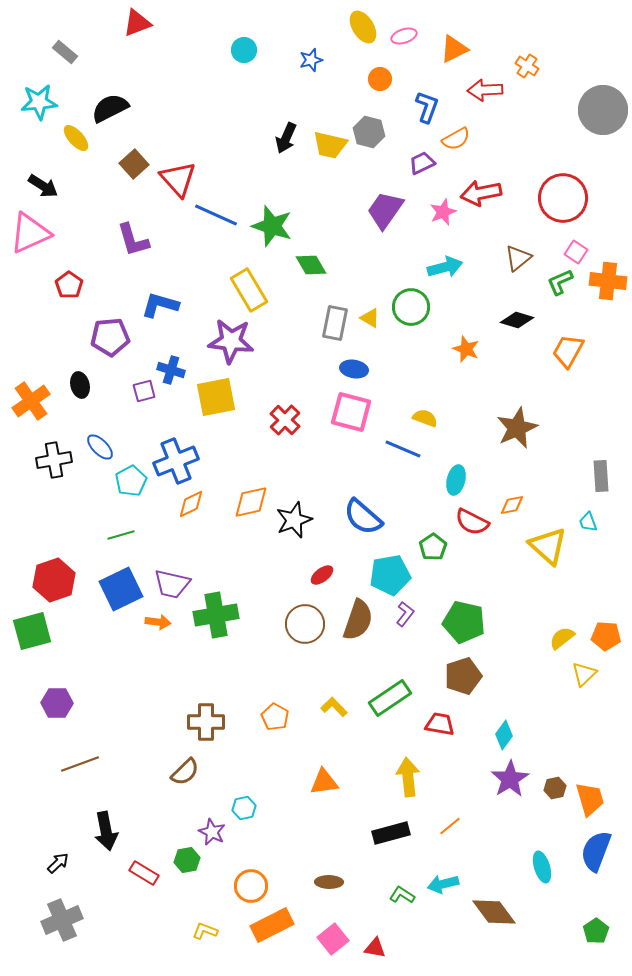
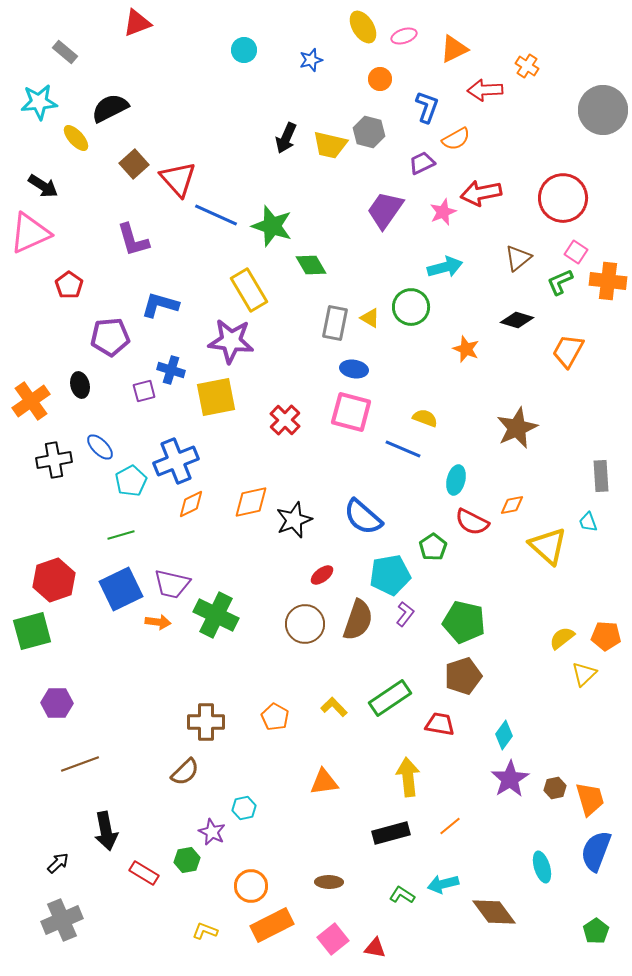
green cross at (216, 615): rotated 36 degrees clockwise
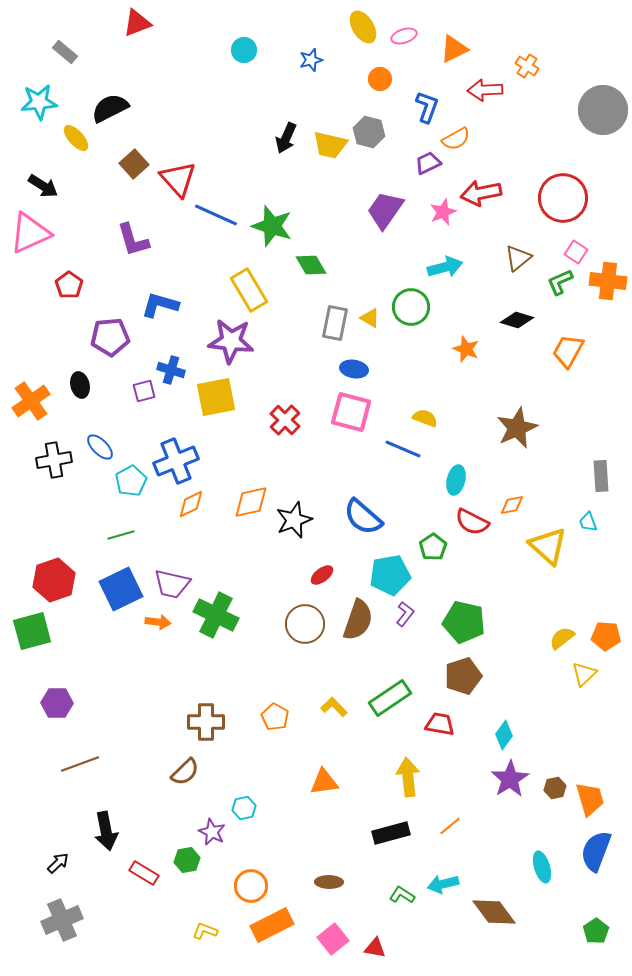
purple trapezoid at (422, 163): moved 6 px right
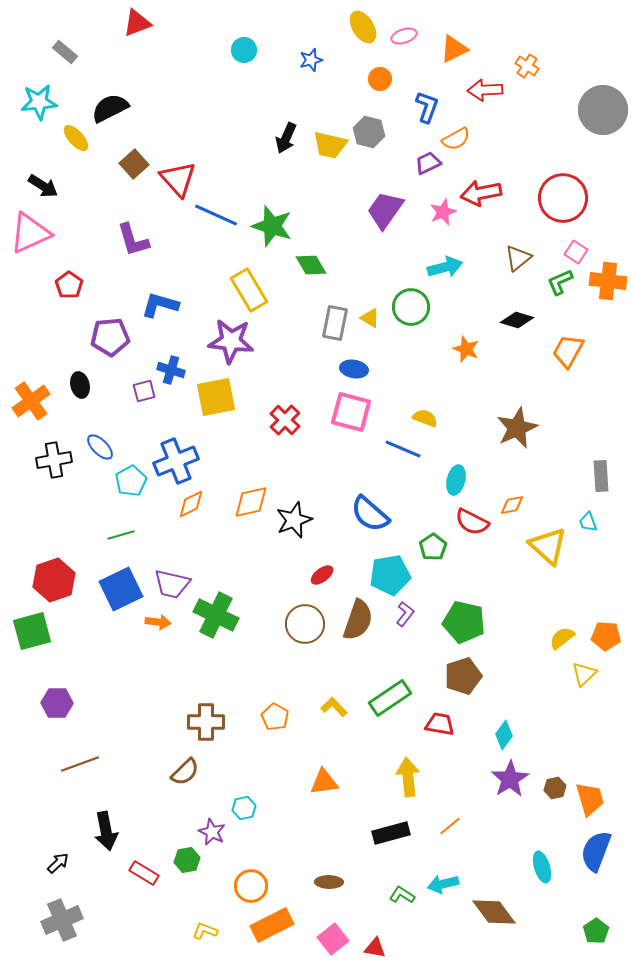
blue semicircle at (363, 517): moved 7 px right, 3 px up
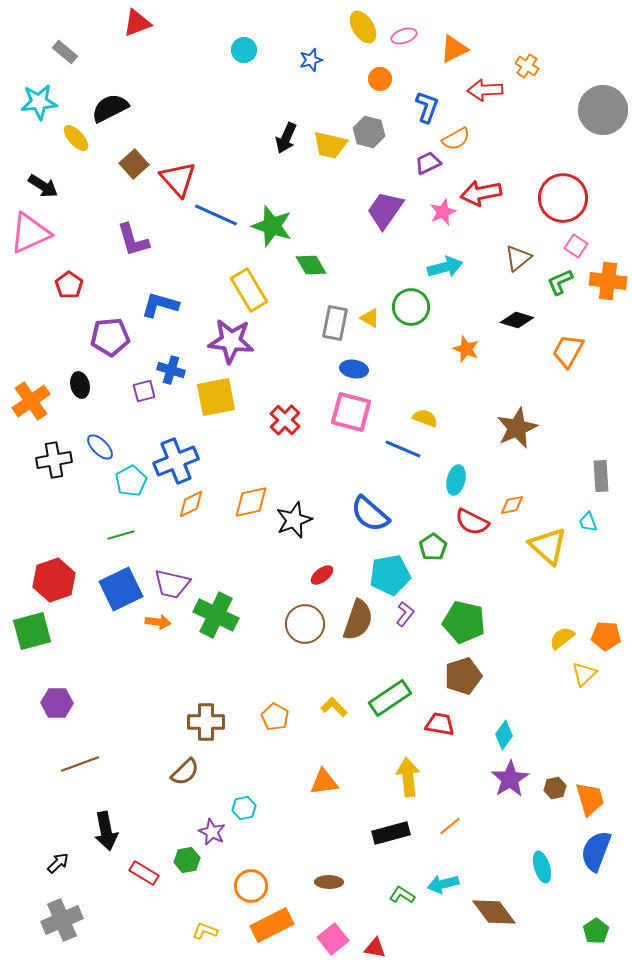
pink square at (576, 252): moved 6 px up
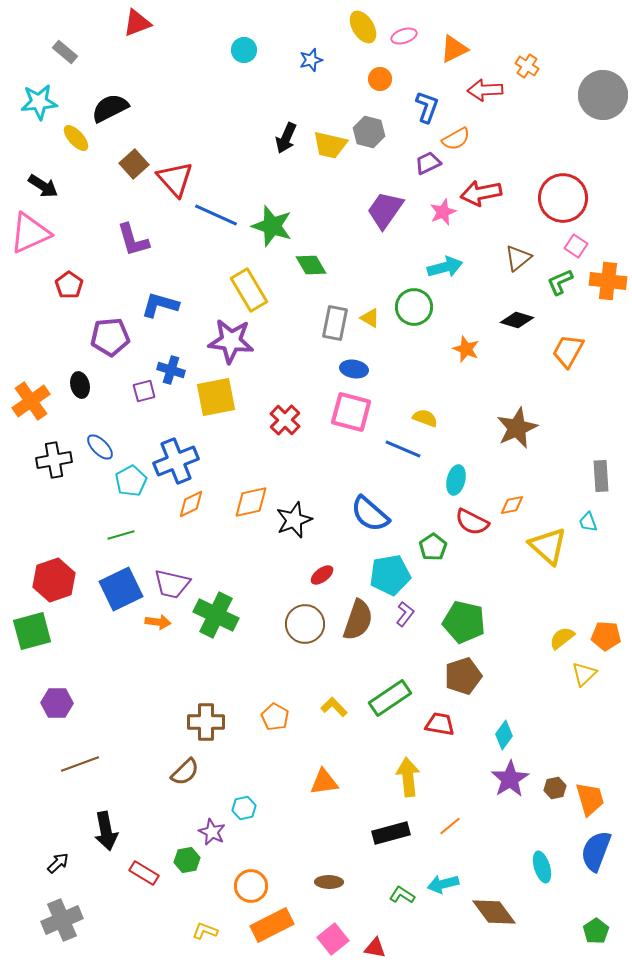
gray circle at (603, 110): moved 15 px up
red triangle at (178, 179): moved 3 px left
green circle at (411, 307): moved 3 px right
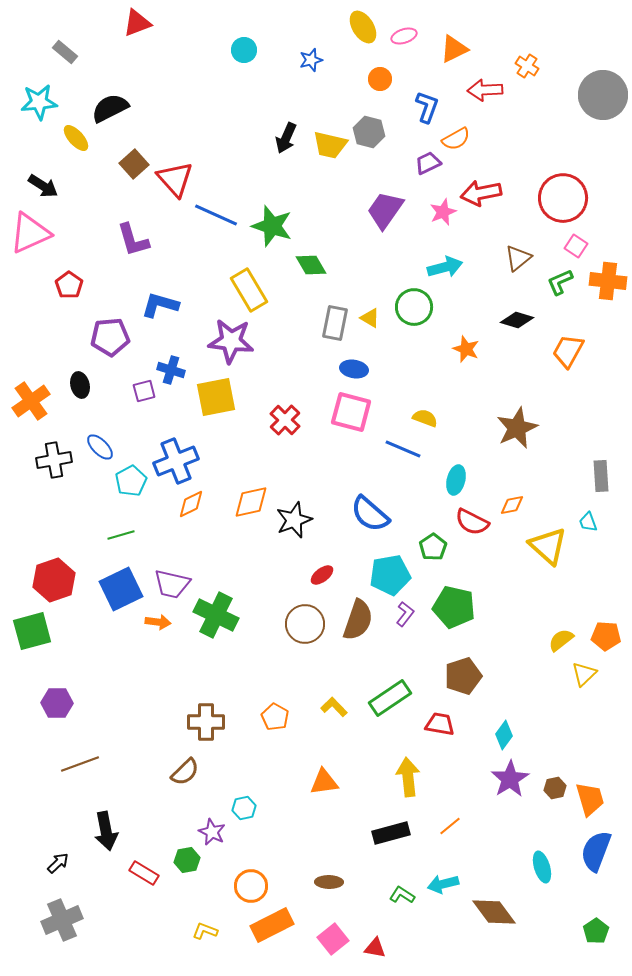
green pentagon at (464, 622): moved 10 px left, 15 px up
yellow semicircle at (562, 638): moved 1 px left, 2 px down
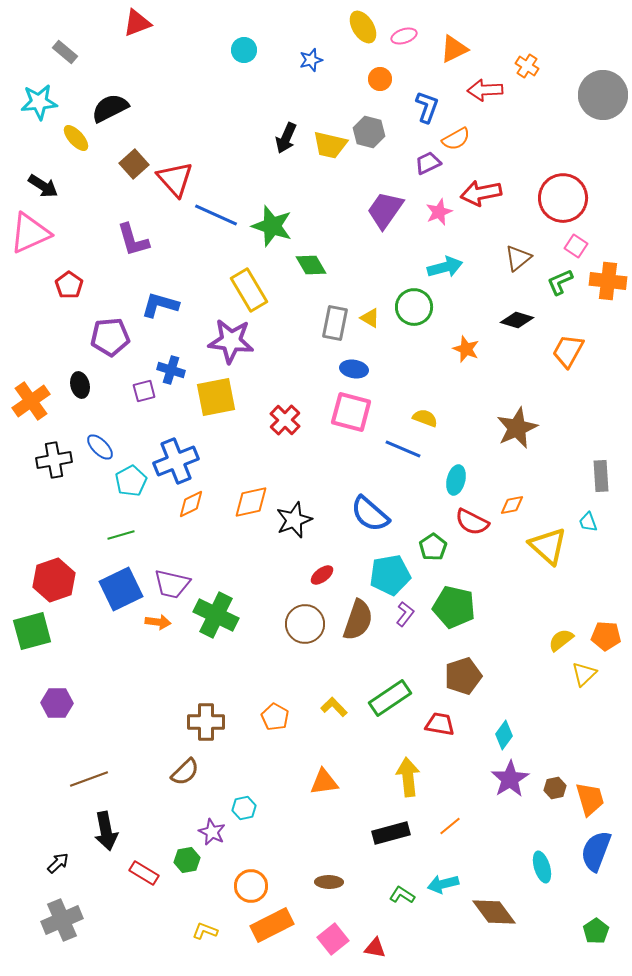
pink star at (443, 212): moved 4 px left
brown line at (80, 764): moved 9 px right, 15 px down
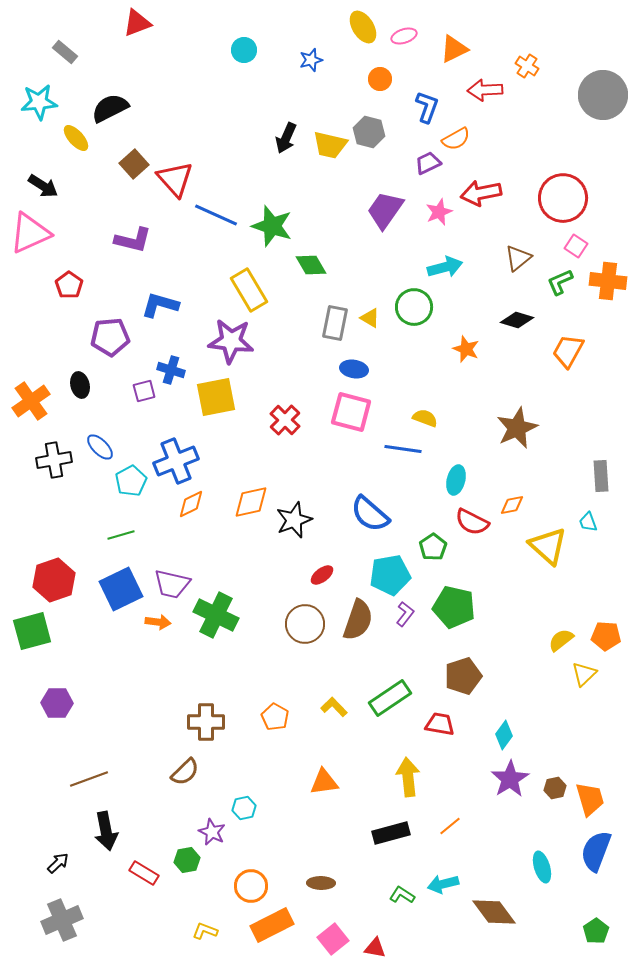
purple L-shape at (133, 240): rotated 60 degrees counterclockwise
blue line at (403, 449): rotated 15 degrees counterclockwise
brown ellipse at (329, 882): moved 8 px left, 1 px down
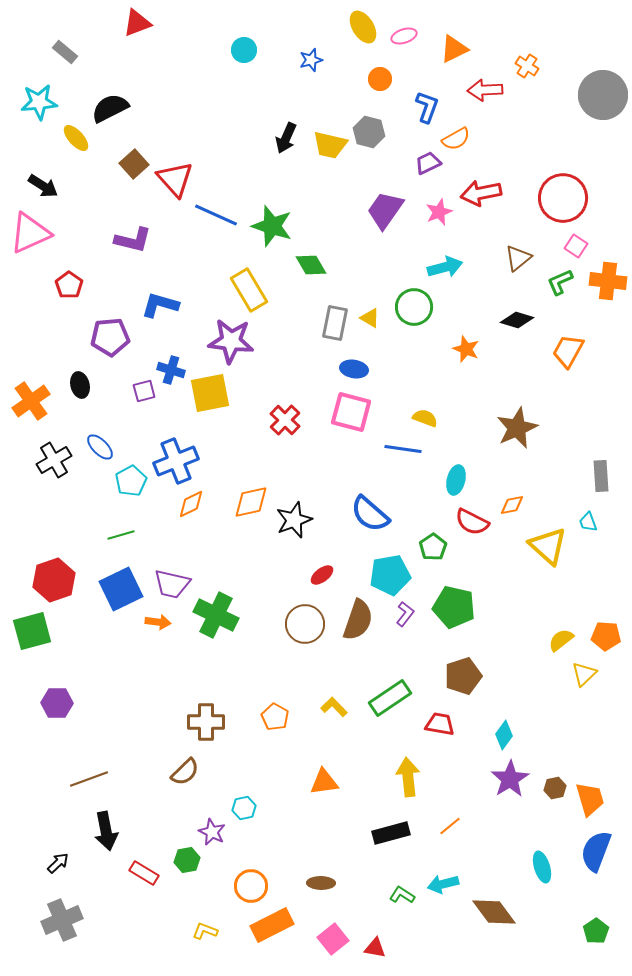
yellow square at (216, 397): moved 6 px left, 4 px up
black cross at (54, 460): rotated 20 degrees counterclockwise
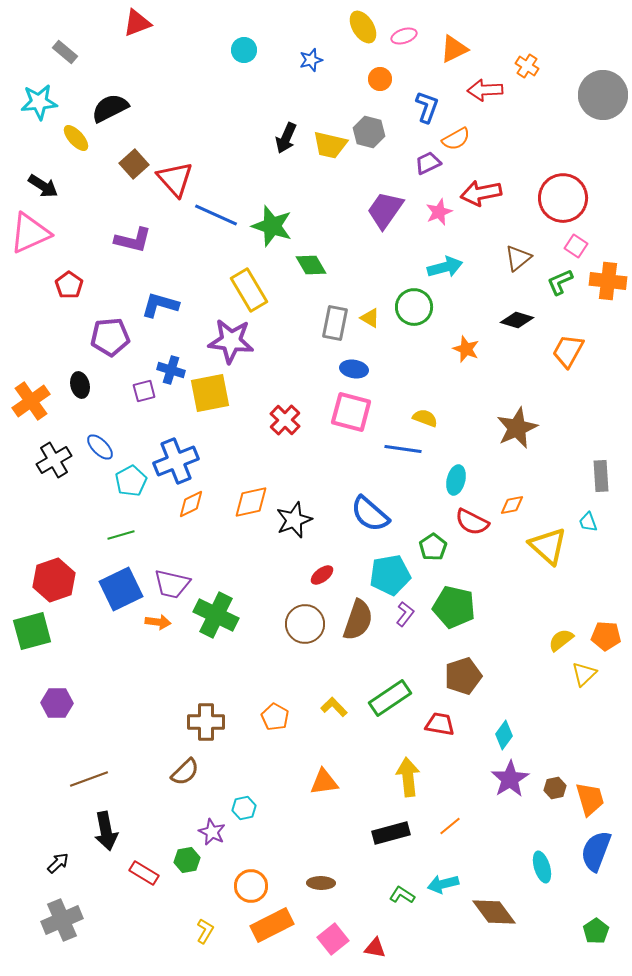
yellow L-shape at (205, 931): rotated 100 degrees clockwise
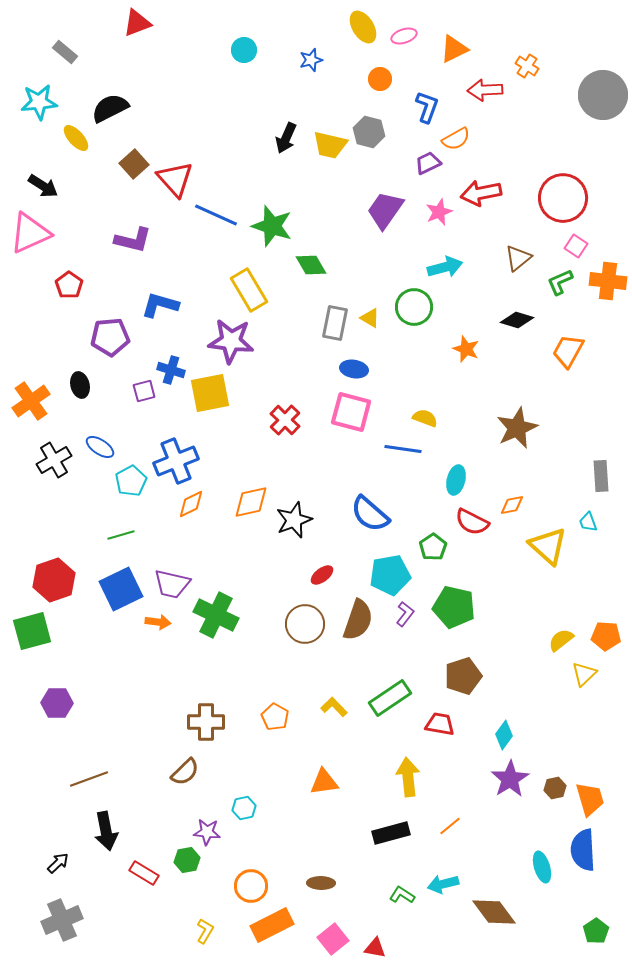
blue ellipse at (100, 447): rotated 12 degrees counterclockwise
purple star at (212, 832): moved 5 px left; rotated 20 degrees counterclockwise
blue semicircle at (596, 851): moved 13 px left, 1 px up; rotated 24 degrees counterclockwise
